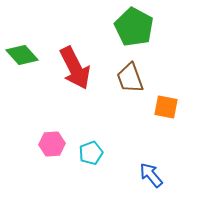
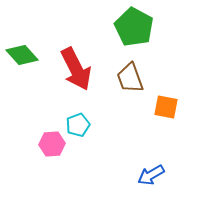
red arrow: moved 1 px right, 1 px down
cyan pentagon: moved 13 px left, 28 px up
blue arrow: rotated 80 degrees counterclockwise
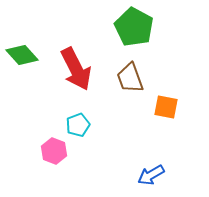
pink hexagon: moved 2 px right, 7 px down; rotated 25 degrees clockwise
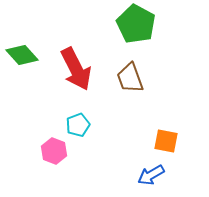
green pentagon: moved 2 px right, 3 px up
orange square: moved 34 px down
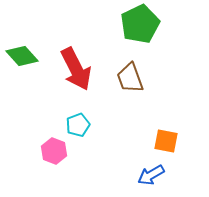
green pentagon: moved 4 px right; rotated 18 degrees clockwise
green diamond: moved 1 px down
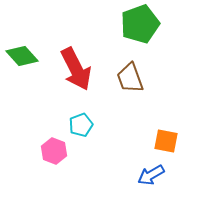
green pentagon: rotated 6 degrees clockwise
cyan pentagon: moved 3 px right
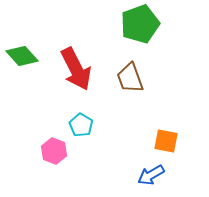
cyan pentagon: rotated 20 degrees counterclockwise
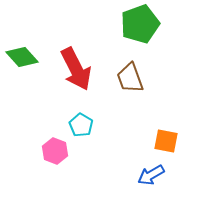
green diamond: moved 1 px down
pink hexagon: moved 1 px right
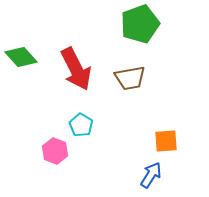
green diamond: moved 1 px left
brown trapezoid: rotated 80 degrees counterclockwise
orange square: rotated 15 degrees counterclockwise
blue arrow: rotated 152 degrees clockwise
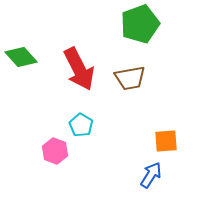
red arrow: moved 3 px right
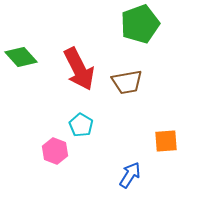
brown trapezoid: moved 3 px left, 4 px down
blue arrow: moved 21 px left
